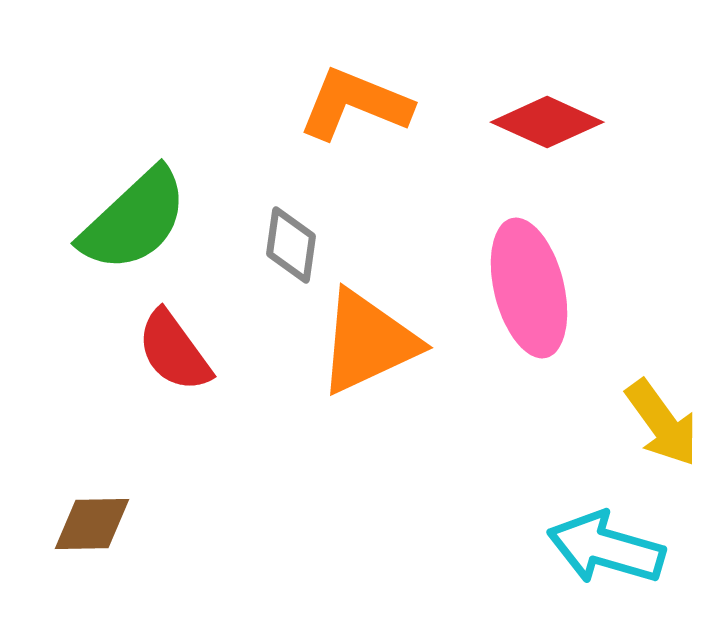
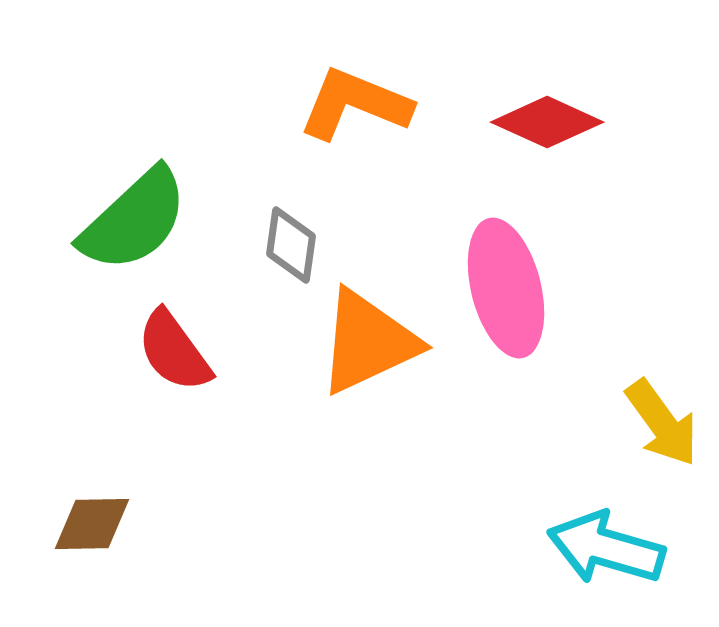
pink ellipse: moved 23 px left
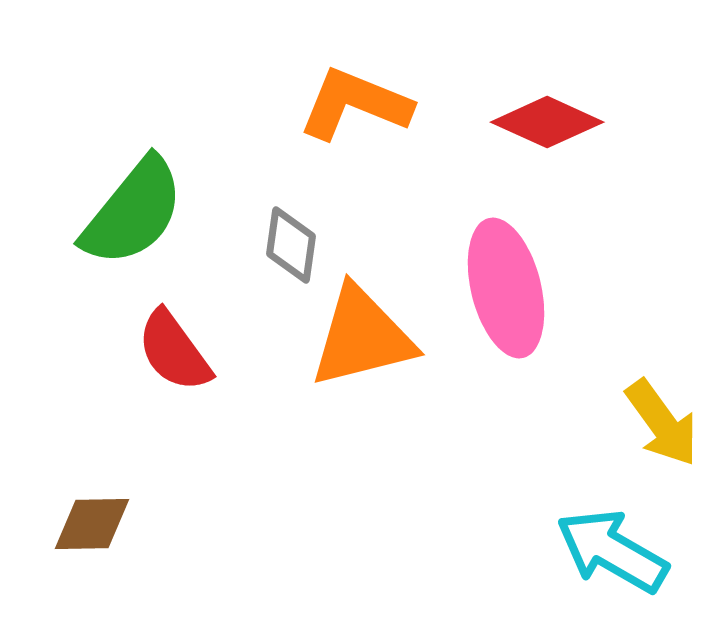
green semicircle: moved 1 px left, 8 px up; rotated 8 degrees counterclockwise
orange triangle: moved 6 px left, 5 px up; rotated 11 degrees clockwise
cyan arrow: moved 6 px right, 3 px down; rotated 14 degrees clockwise
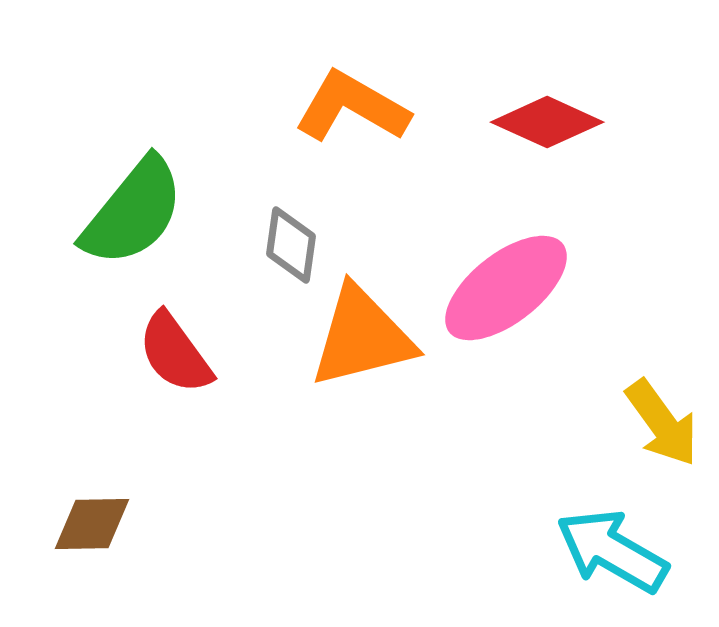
orange L-shape: moved 3 px left, 3 px down; rotated 8 degrees clockwise
pink ellipse: rotated 66 degrees clockwise
red semicircle: moved 1 px right, 2 px down
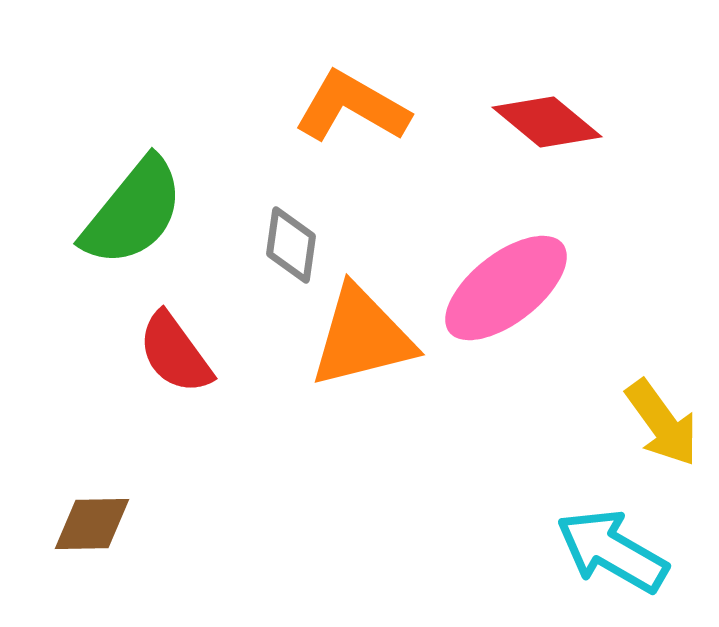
red diamond: rotated 15 degrees clockwise
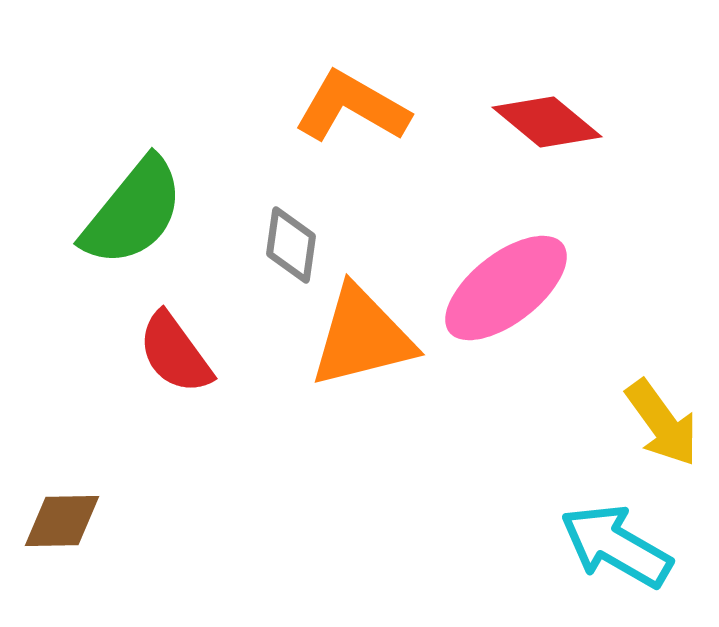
brown diamond: moved 30 px left, 3 px up
cyan arrow: moved 4 px right, 5 px up
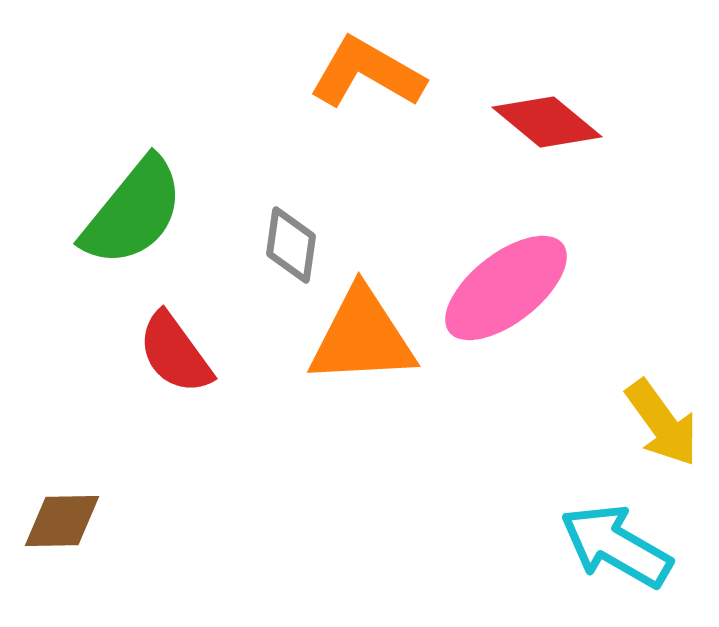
orange L-shape: moved 15 px right, 34 px up
orange triangle: rotated 11 degrees clockwise
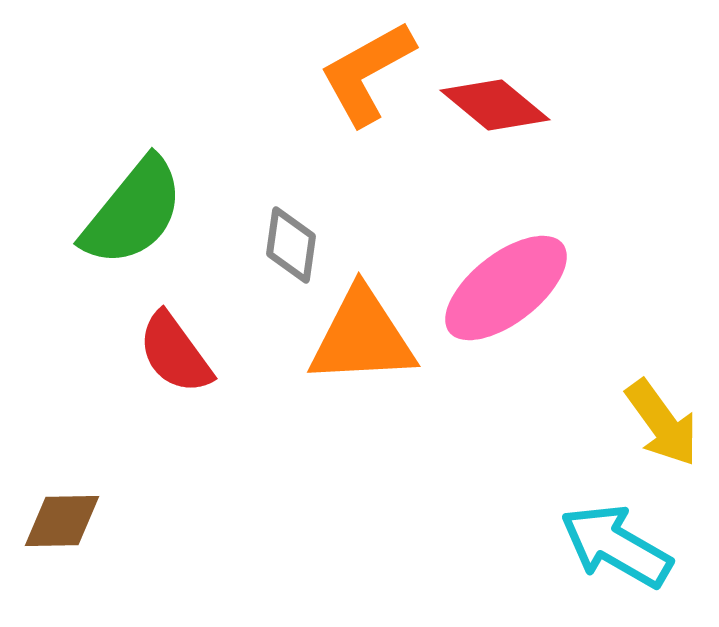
orange L-shape: rotated 59 degrees counterclockwise
red diamond: moved 52 px left, 17 px up
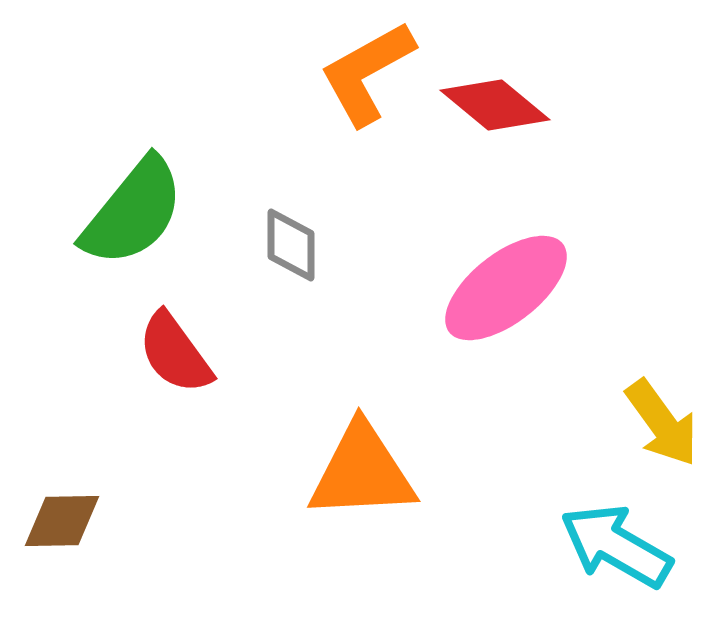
gray diamond: rotated 8 degrees counterclockwise
orange triangle: moved 135 px down
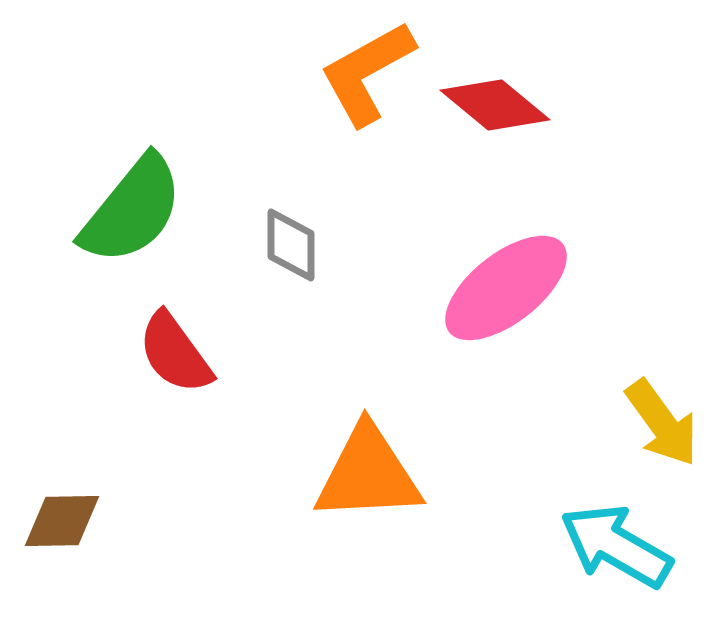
green semicircle: moved 1 px left, 2 px up
orange triangle: moved 6 px right, 2 px down
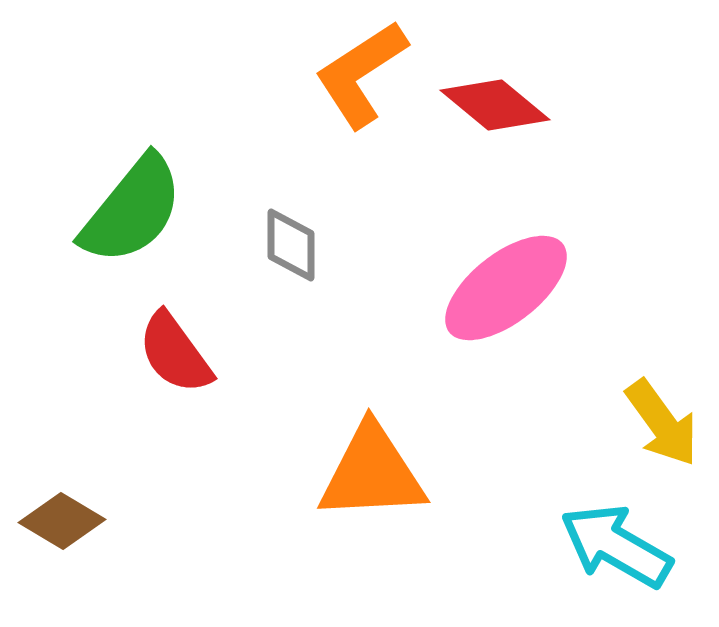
orange L-shape: moved 6 px left, 1 px down; rotated 4 degrees counterclockwise
orange triangle: moved 4 px right, 1 px up
brown diamond: rotated 32 degrees clockwise
